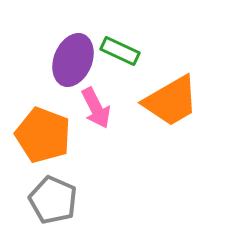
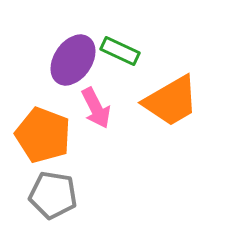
purple ellipse: rotated 12 degrees clockwise
gray pentagon: moved 5 px up; rotated 15 degrees counterclockwise
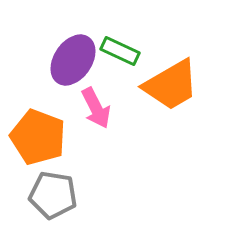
orange trapezoid: moved 16 px up
orange pentagon: moved 5 px left, 2 px down
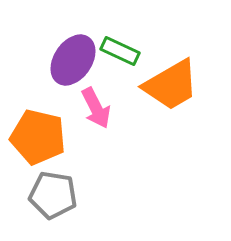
orange pentagon: rotated 8 degrees counterclockwise
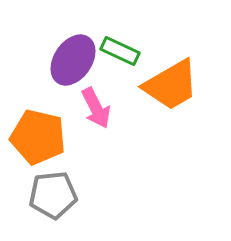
gray pentagon: rotated 15 degrees counterclockwise
